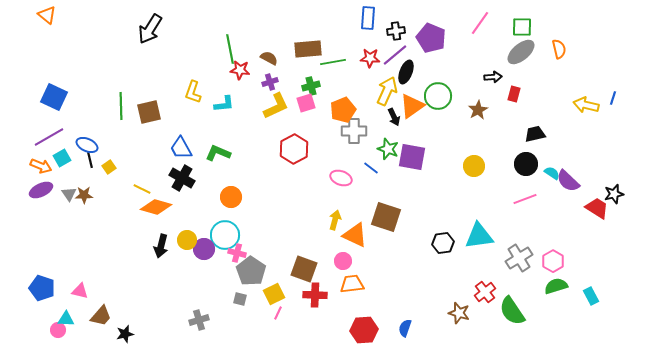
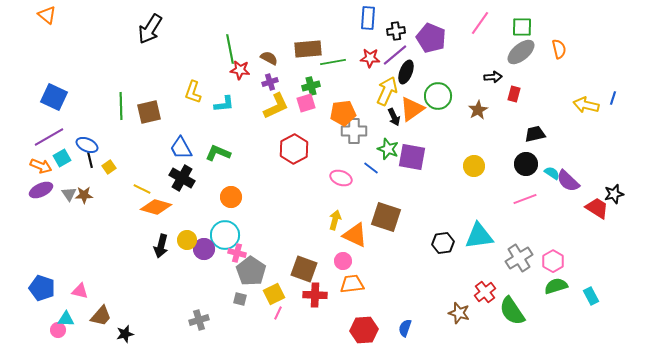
orange triangle at (412, 106): moved 3 px down
orange pentagon at (343, 110): moved 3 px down; rotated 15 degrees clockwise
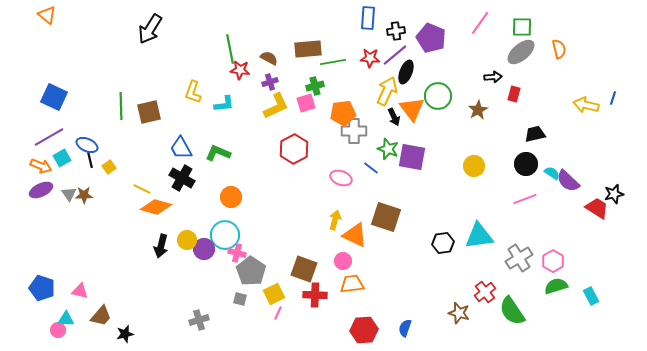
green cross at (311, 86): moved 4 px right
orange triangle at (412, 109): rotated 32 degrees counterclockwise
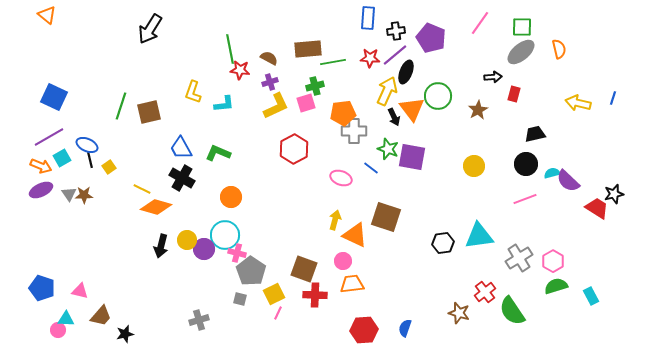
yellow arrow at (586, 105): moved 8 px left, 2 px up
green line at (121, 106): rotated 20 degrees clockwise
cyan semicircle at (552, 173): rotated 49 degrees counterclockwise
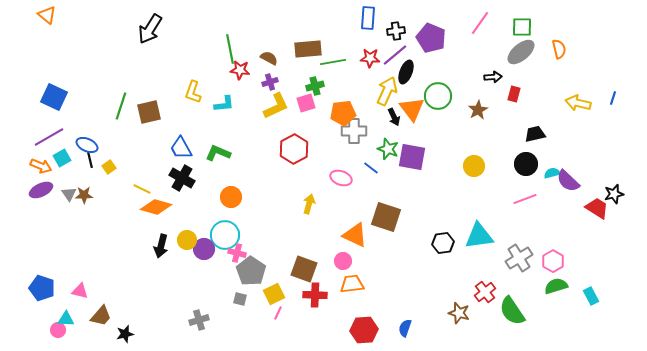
yellow arrow at (335, 220): moved 26 px left, 16 px up
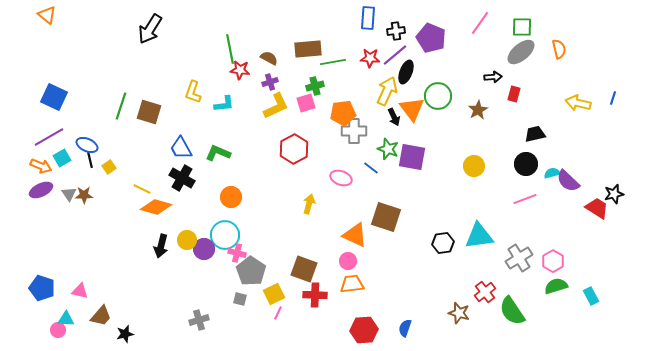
brown square at (149, 112): rotated 30 degrees clockwise
pink circle at (343, 261): moved 5 px right
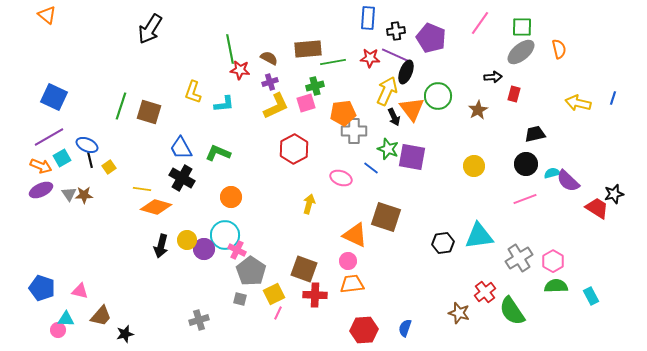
purple line at (395, 55): rotated 64 degrees clockwise
yellow line at (142, 189): rotated 18 degrees counterclockwise
pink cross at (237, 253): moved 3 px up; rotated 12 degrees clockwise
green semicircle at (556, 286): rotated 15 degrees clockwise
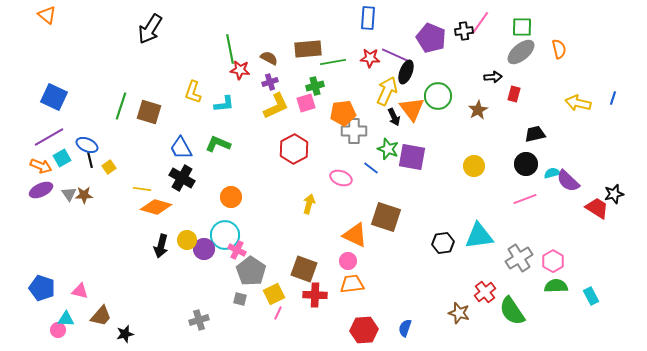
black cross at (396, 31): moved 68 px right
green L-shape at (218, 153): moved 9 px up
